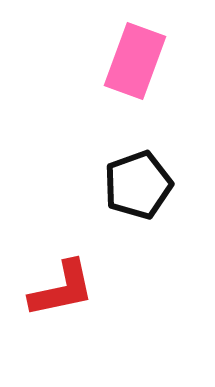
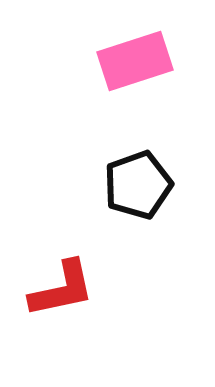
pink rectangle: rotated 52 degrees clockwise
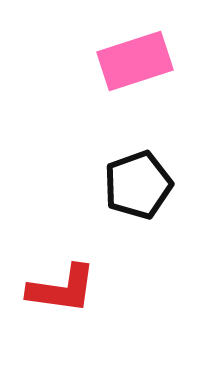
red L-shape: rotated 20 degrees clockwise
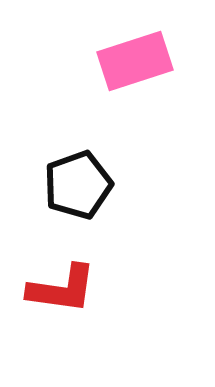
black pentagon: moved 60 px left
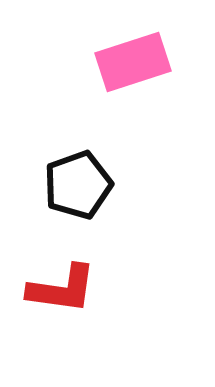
pink rectangle: moved 2 px left, 1 px down
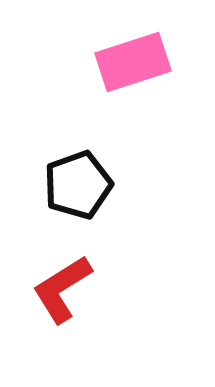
red L-shape: rotated 140 degrees clockwise
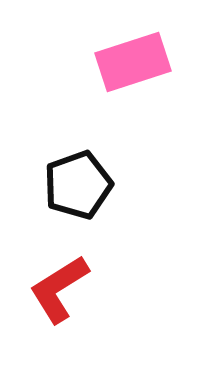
red L-shape: moved 3 px left
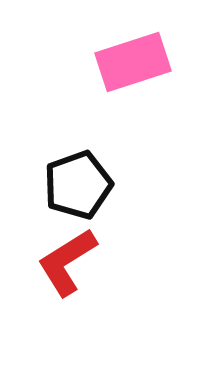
red L-shape: moved 8 px right, 27 px up
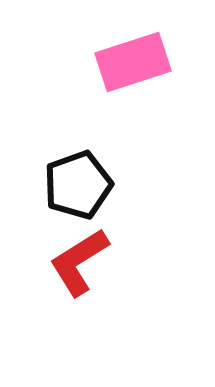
red L-shape: moved 12 px right
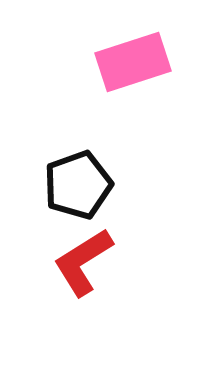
red L-shape: moved 4 px right
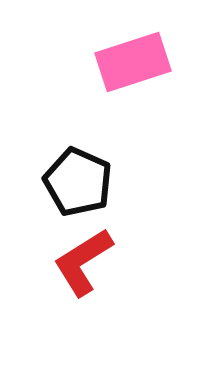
black pentagon: moved 3 px up; rotated 28 degrees counterclockwise
